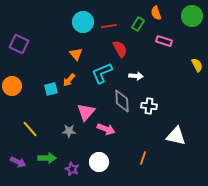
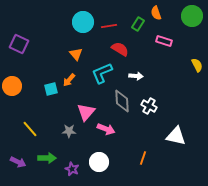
red semicircle: rotated 30 degrees counterclockwise
white cross: rotated 21 degrees clockwise
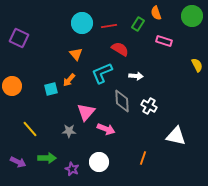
cyan circle: moved 1 px left, 1 px down
purple square: moved 6 px up
